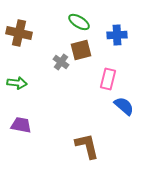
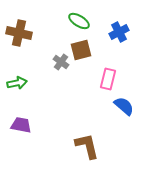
green ellipse: moved 1 px up
blue cross: moved 2 px right, 3 px up; rotated 24 degrees counterclockwise
green arrow: rotated 18 degrees counterclockwise
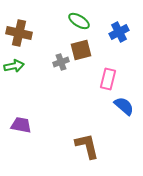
gray cross: rotated 35 degrees clockwise
green arrow: moved 3 px left, 17 px up
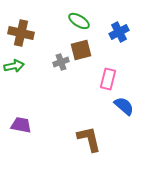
brown cross: moved 2 px right
brown L-shape: moved 2 px right, 7 px up
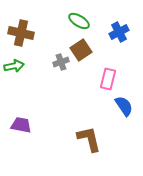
brown square: rotated 20 degrees counterclockwise
blue semicircle: rotated 15 degrees clockwise
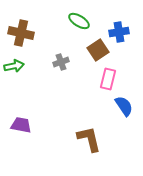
blue cross: rotated 18 degrees clockwise
brown square: moved 17 px right
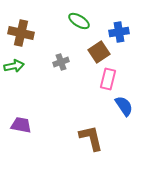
brown square: moved 1 px right, 2 px down
brown L-shape: moved 2 px right, 1 px up
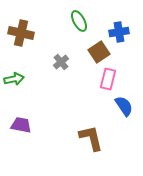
green ellipse: rotated 30 degrees clockwise
gray cross: rotated 21 degrees counterclockwise
green arrow: moved 13 px down
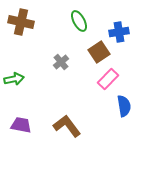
brown cross: moved 11 px up
pink rectangle: rotated 30 degrees clockwise
blue semicircle: rotated 25 degrees clockwise
brown L-shape: moved 24 px left, 12 px up; rotated 24 degrees counterclockwise
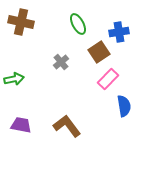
green ellipse: moved 1 px left, 3 px down
